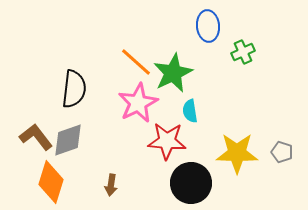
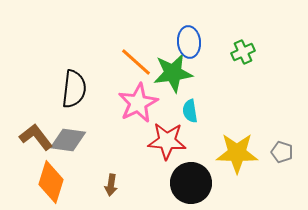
blue ellipse: moved 19 px left, 16 px down
green star: rotated 18 degrees clockwise
gray diamond: rotated 27 degrees clockwise
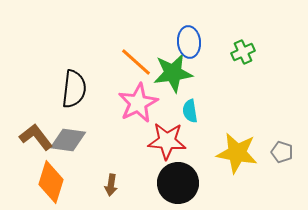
yellow star: rotated 9 degrees clockwise
black circle: moved 13 px left
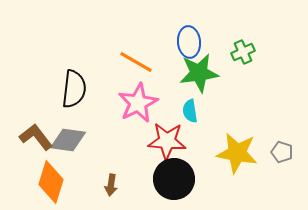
orange line: rotated 12 degrees counterclockwise
green star: moved 26 px right
black circle: moved 4 px left, 4 px up
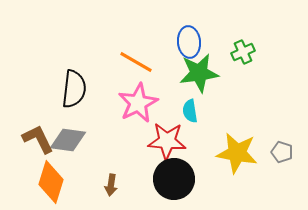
brown L-shape: moved 2 px right, 2 px down; rotated 12 degrees clockwise
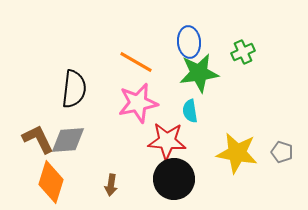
pink star: rotated 15 degrees clockwise
gray diamond: rotated 12 degrees counterclockwise
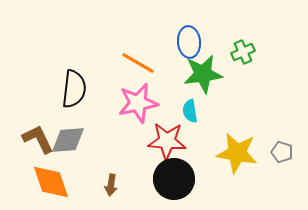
orange line: moved 2 px right, 1 px down
green star: moved 4 px right, 1 px down
orange diamond: rotated 36 degrees counterclockwise
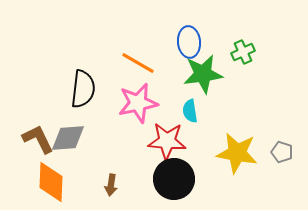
black semicircle: moved 9 px right
gray diamond: moved 2 px up
orange diamond: rotated 21 degrees clockwise
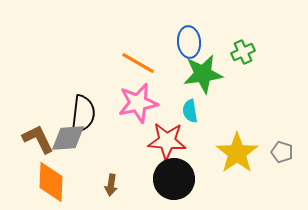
black semicircle: moved 25 px down
yellow star: rotated 27 degrees clockwise
